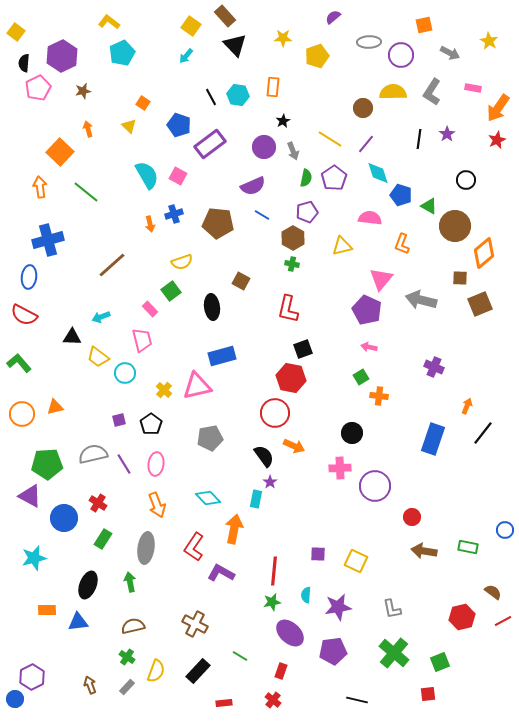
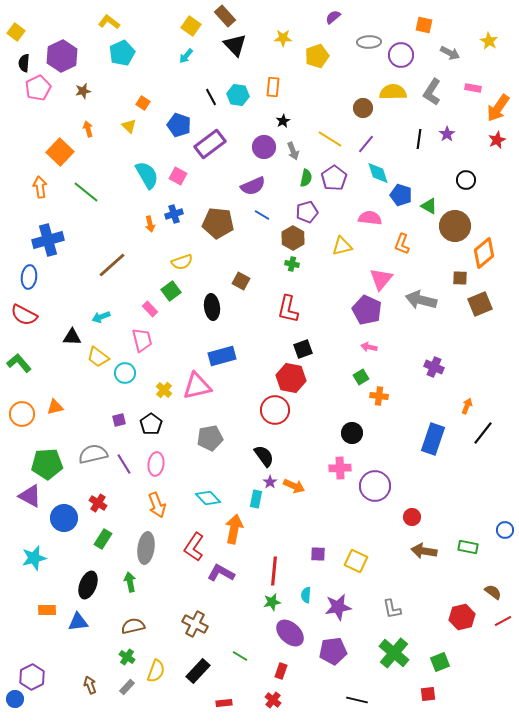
orange square at (424, 25): rotated 24 degrees clockwise
red circle at (275, 413): moved 3 px up
orange arrow at (294, 446): moved 40 px down
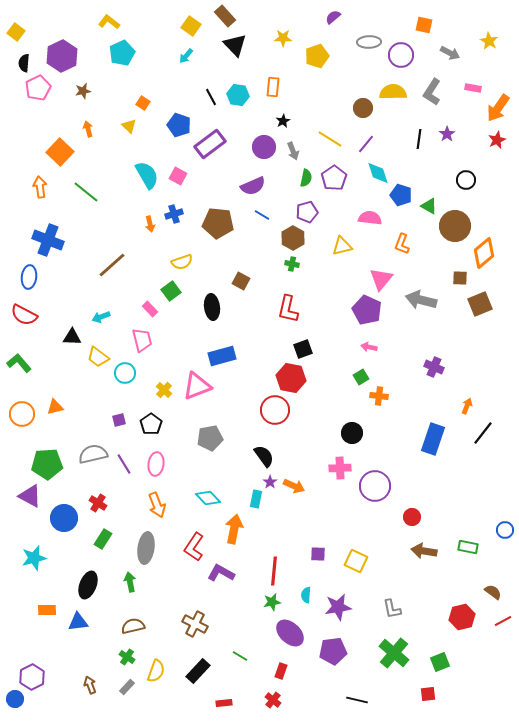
blue cross at (48, 240): rotated 36 degrees clockwise
pink triangle at (197, 386): rotated 8 degrees counterclockwise
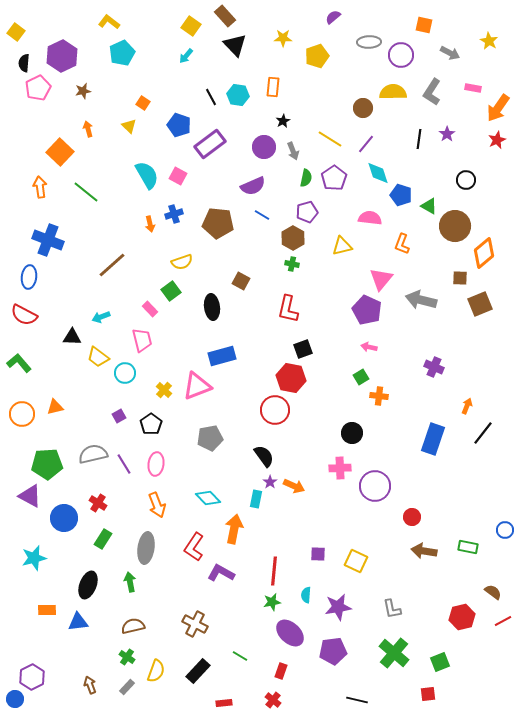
purple square at (119, 420): moved 4 px up; rotated 16 degrees counterclockwise
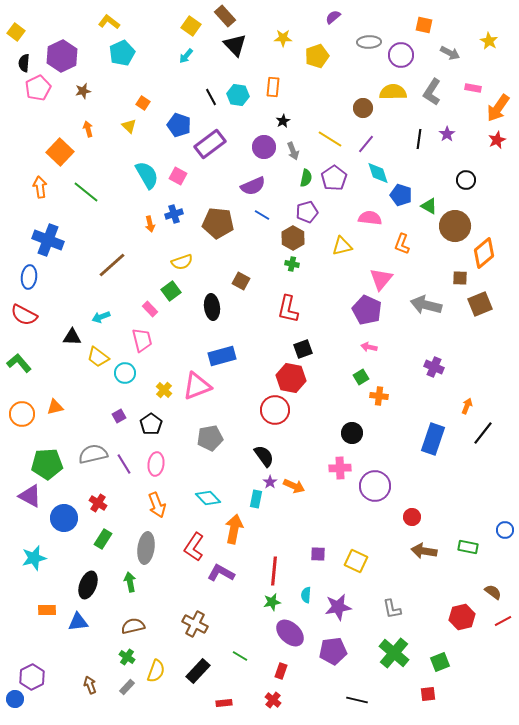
gray arrow at (421, 300): moved 5 px right, 5 px down
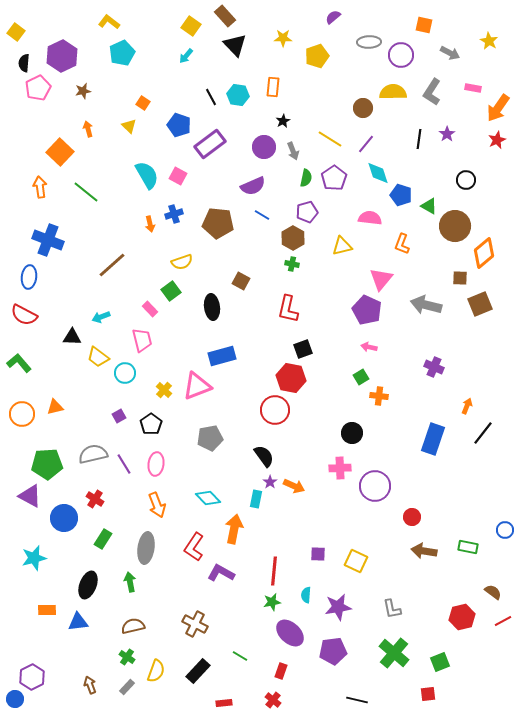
red cross at (98, 503): moved 3 px left, 4 px up
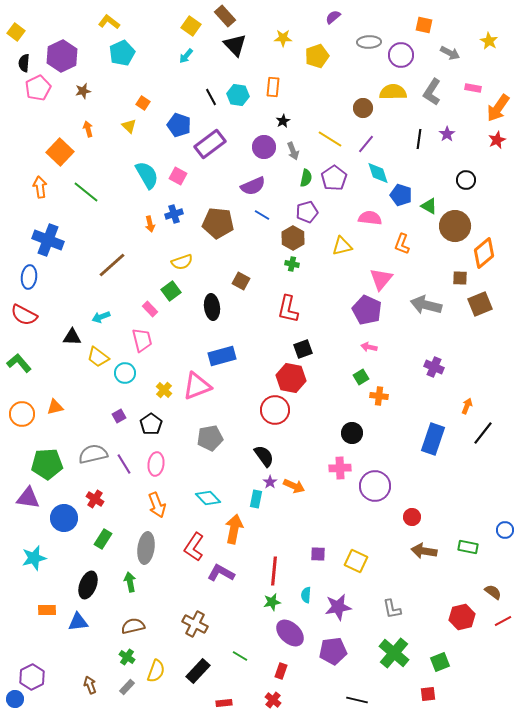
purple triangle at (30, 496): moved 2 px left, 2 px down; rotated 20 degrees counterclockwise
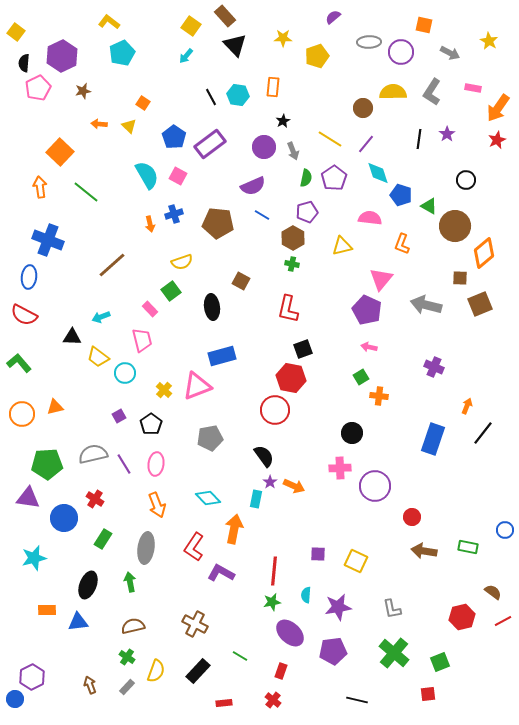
purple circle at (401, 55): moved 3 px up
blue pentagon at (179, 125): moved 5 px left, 12 px down; rotated 15 degrees clockwise
orange arrow at (88, 129): moved 11 px right, 5 px up; rotated 70 degrees counterclockwise
